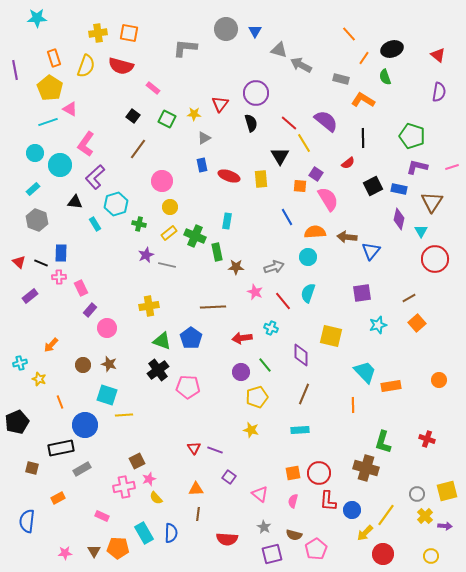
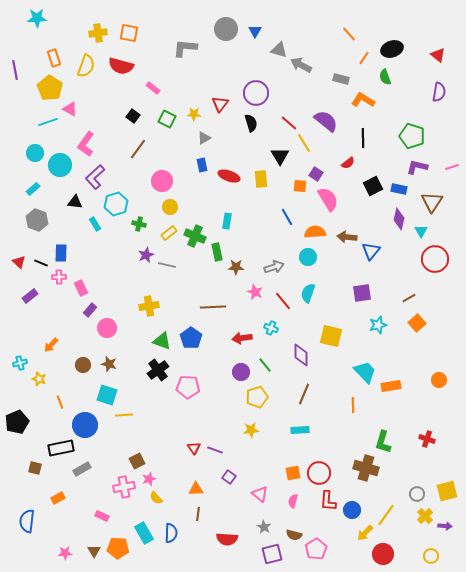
yellow star at (251, 430): rotated 21 degrees counterclockwise
brown square at (32, 468): moved 3 px right
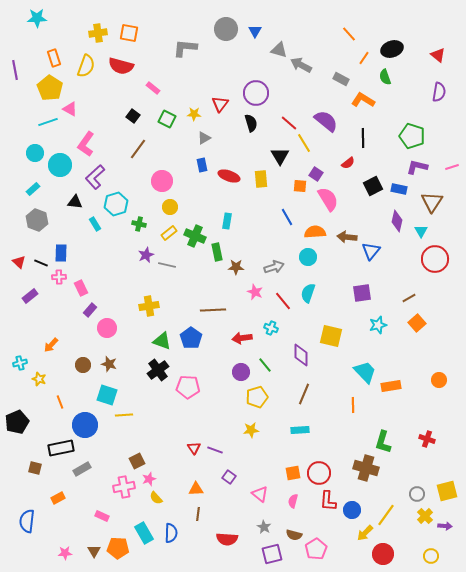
gray rectangle at (341, 79): rotated 14 degrees clockwise
purple diamond at (399, 219): moved 2 px left, 2 px down
brown line at (213, 307): moved 3 px down
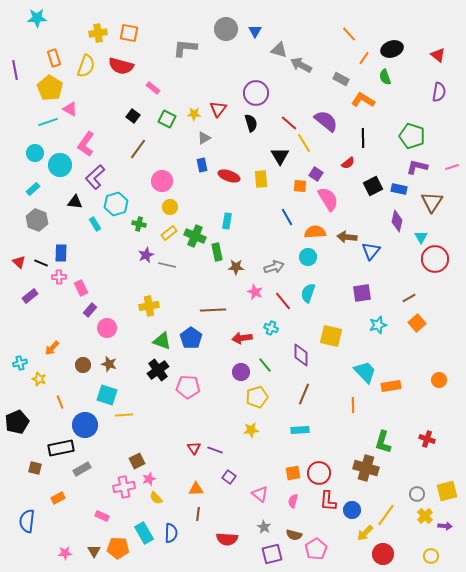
red triangle at (220, 104): moved 2 px left, 5 px down
cyan triangle at (421, 231): moved 6 px down
orange arrow at (51, 345): moved 1 px right, 3 px down
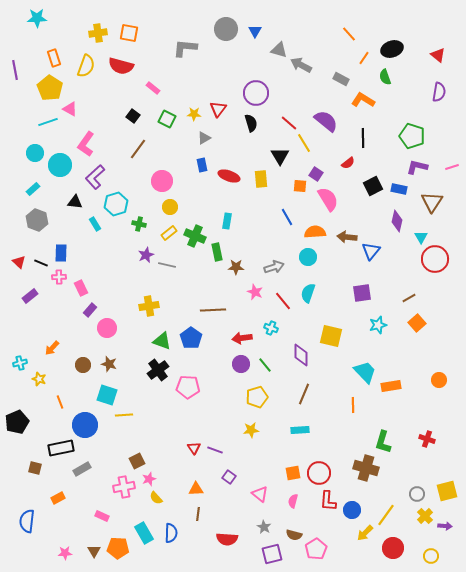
purple circle at (241, 372): moved 8 px up
red circle at (383, 554): moved 10 px right, 6 px up
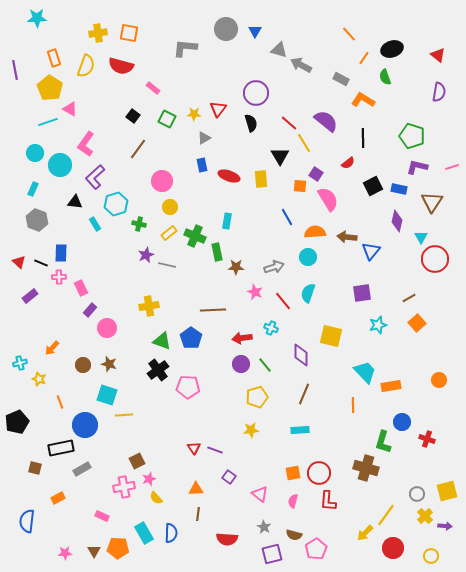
cyan rectangle at (33, 189): rotated 24 degrees counterclockwise
blue circle at (352, 510): moved 50 px right, 88 px up
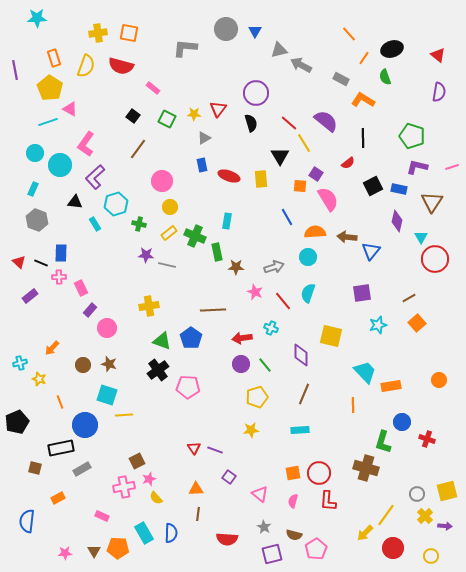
gray triangle at (279, 50): rotated 30 degrees counterclockwise
purple star at (146, 255): rotated 28 degrees clockwise
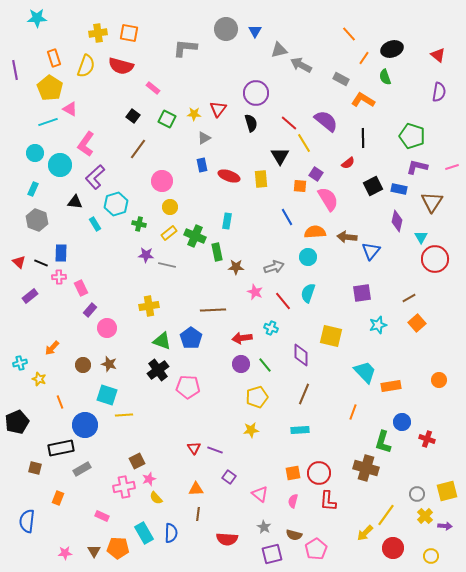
orange line at (353, 405): moved 7 px down; rotated 21 degrees clockwise
orange rectangle at (58, 498): rotated 40 degrees counterclockwise
